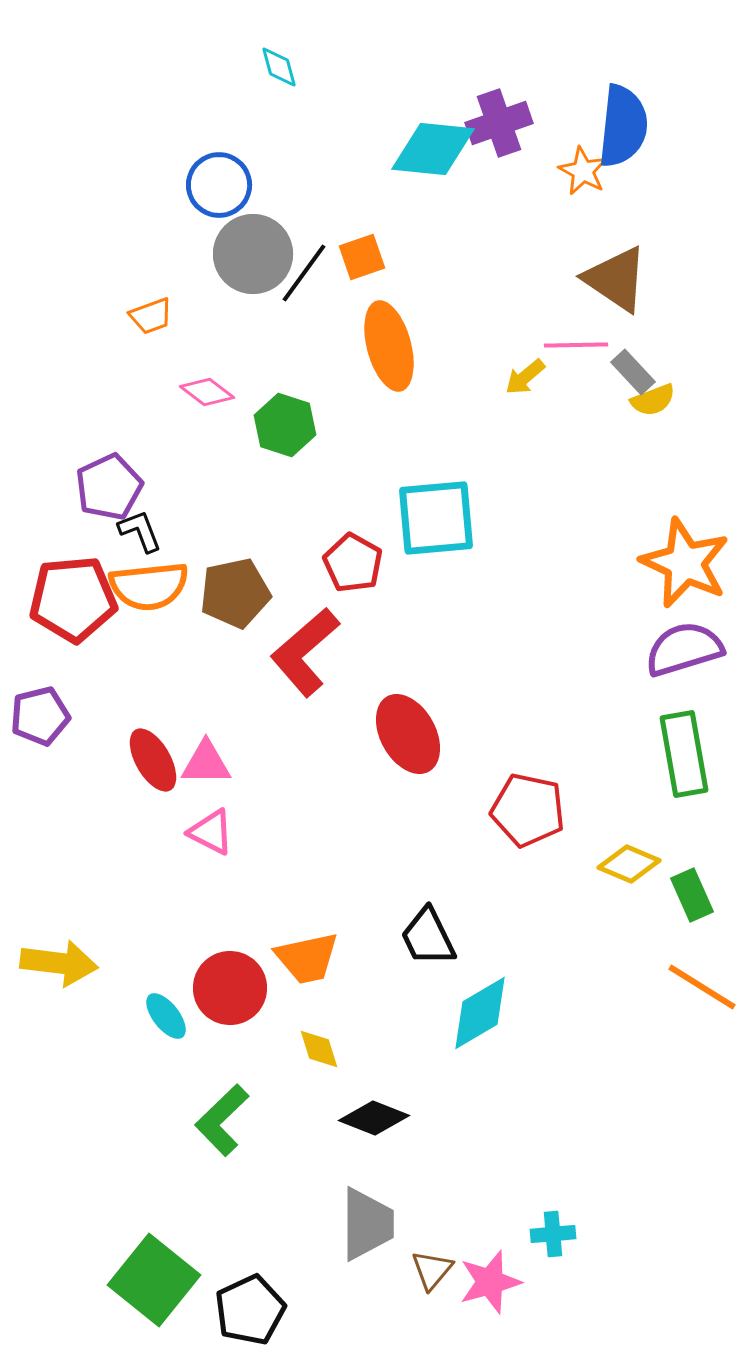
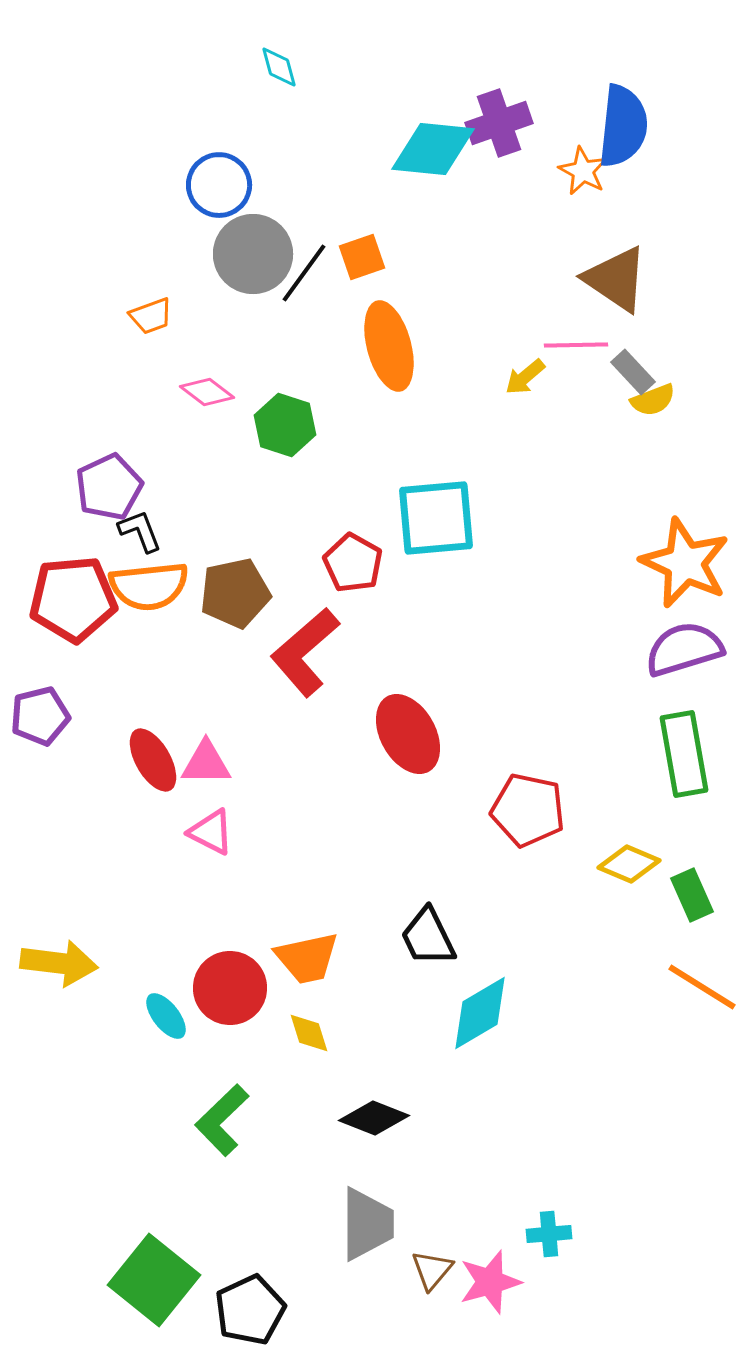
yellow diamond at (319, 1049): moved 10 px left, 16 px up
cyan cross at (553, 1234): moved 4 px left
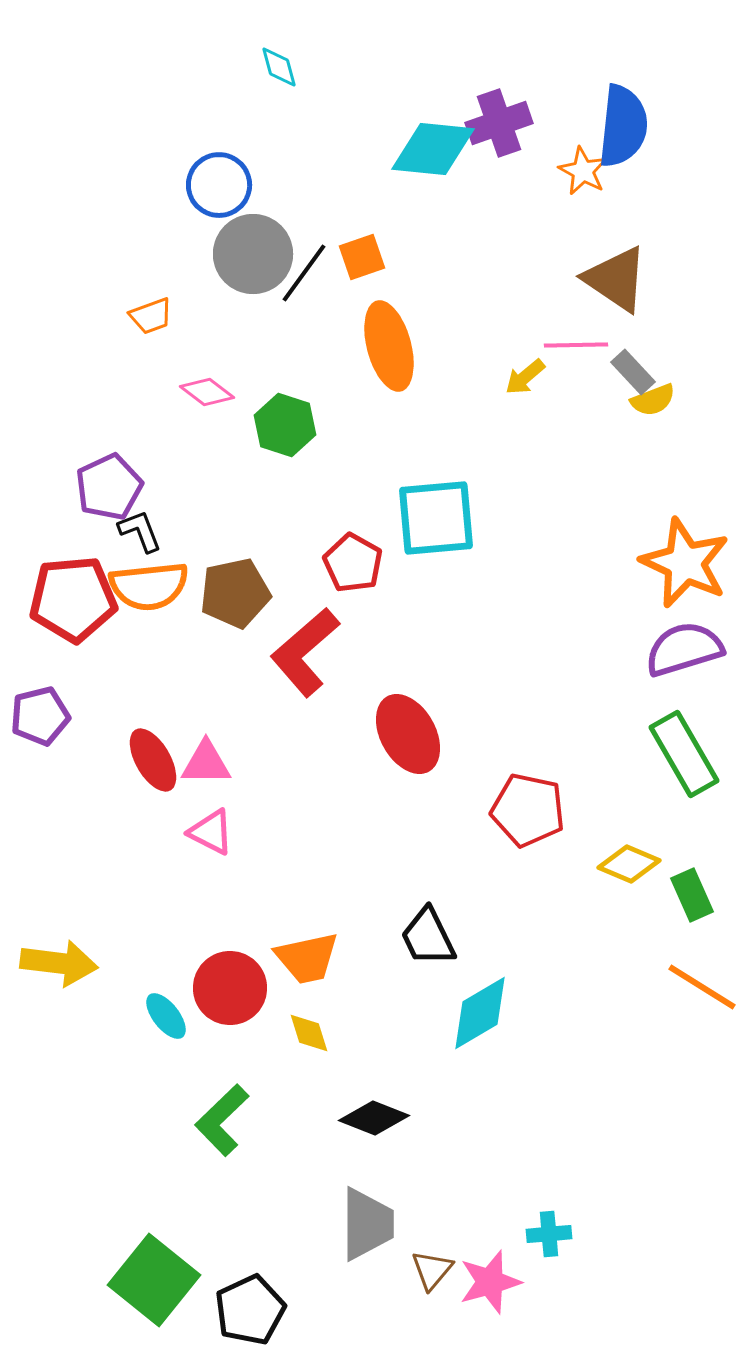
green rectangle at (684, 754): rotated 20 degrees counterclockwise
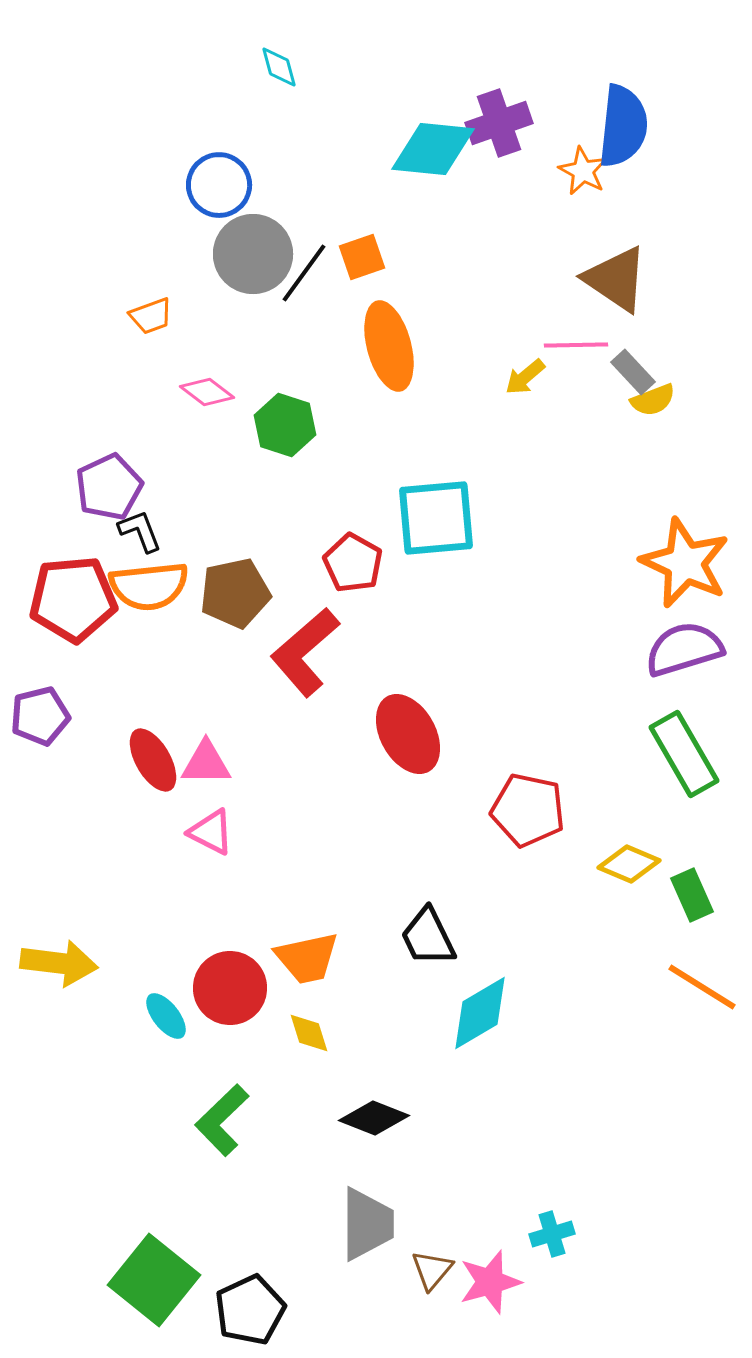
cyan cross at (549, 1234): moved 3 px right; rotated 12 degrees counterclockwise
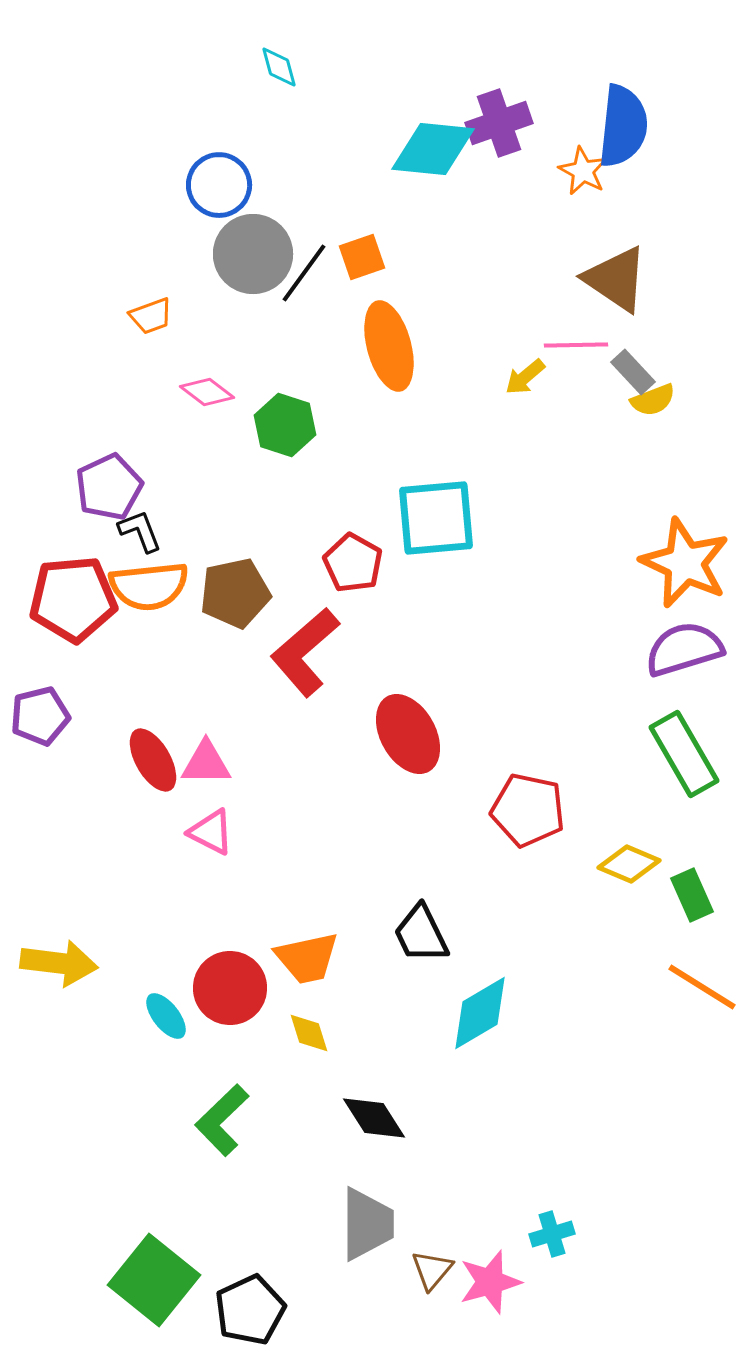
black trapezoid at (428, 937): moved 7 px left, 3 px up
black diamond at (374, 1118): rotated 36 degrees clockwise
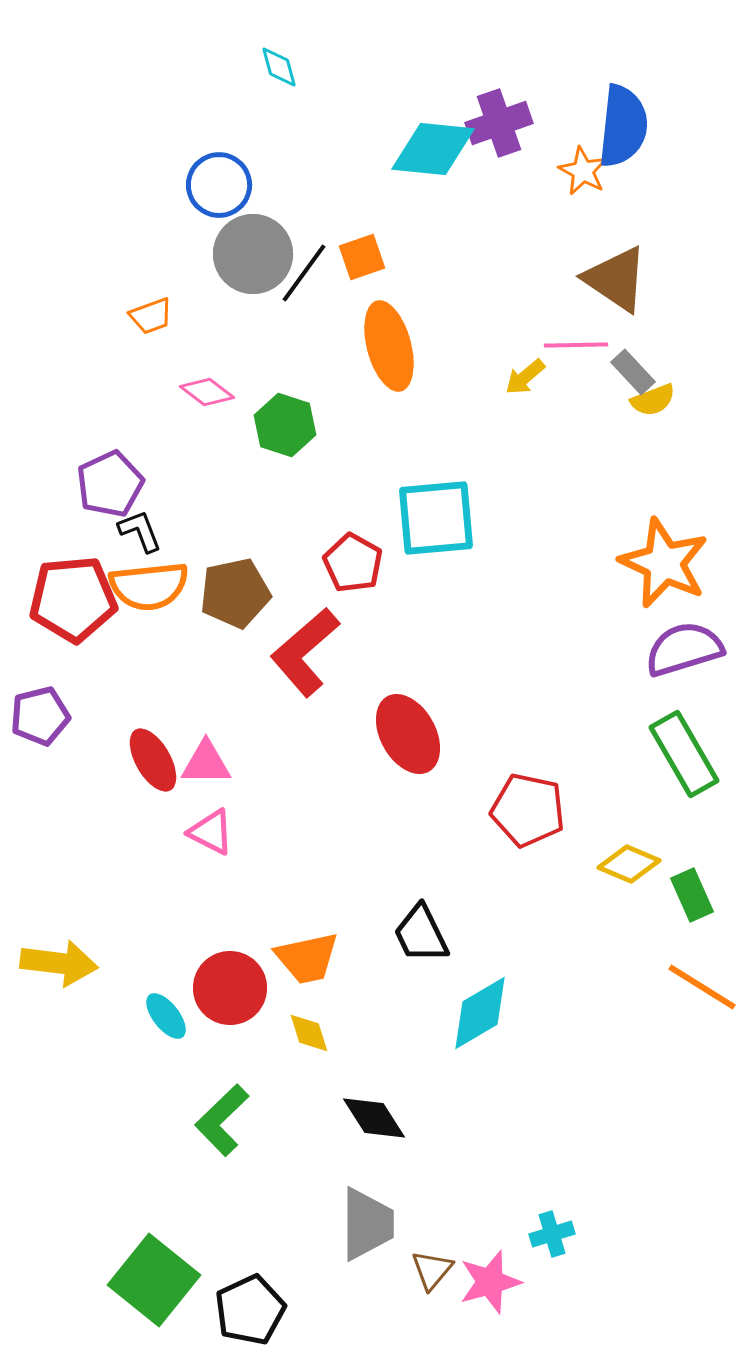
purple pentagon at (109, 487): moved 1 px right, 3 px up
orange star at (685, 563): moved 21 px left
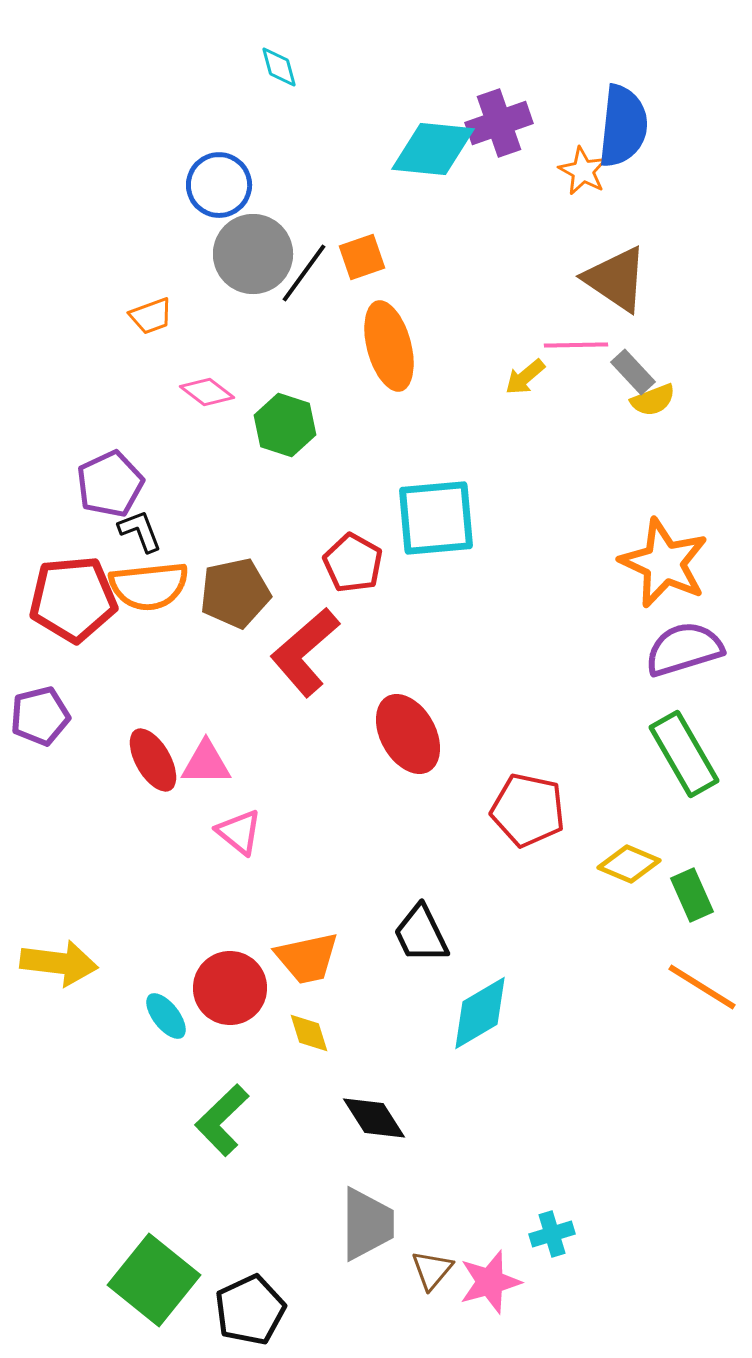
pink triangle at (211, 832): moved 28 px right; rotated 12 degrees clockwise
